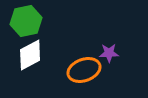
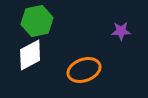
green hexagon: moved 11 px right
purple star: moved 12 px right, 22 px up
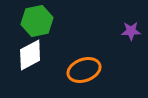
purple star: moved 10 px right
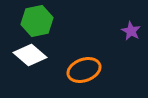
purple star: rotated 30 degrees clockwise
white diamond: rotated 68 degrees clockwise
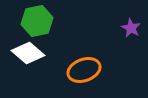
purple star: moved 3 px up
white diamond: moved 2 px left, 2 px up
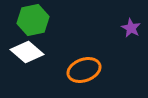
green hexagon: moved 4 px left, 1 px up
white diamond: moved 1 px left, 1 px up
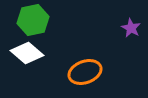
white diamond: moved 1 px down
orange ellipse: moved 1 px right, 2 px down
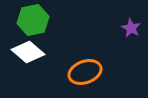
white diamond: moved 1 px right, 1 px up
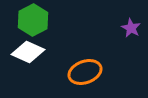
green hexagon: rotated 16 degrees counterclockwise
white diamond: rotated 16 degrees counterclockwise
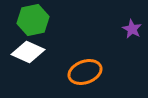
green hexagon: rotated 16 degrees clockwise
purple star: moved 1 px right, 1 px down
